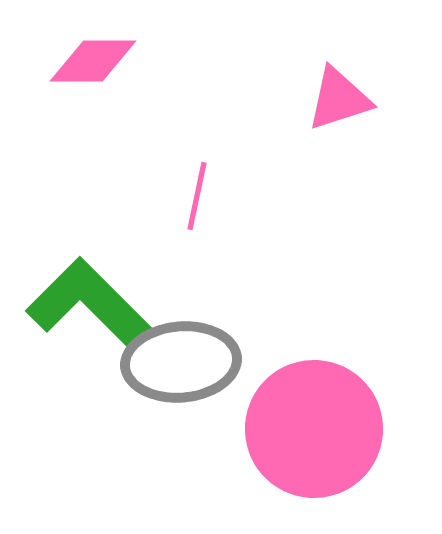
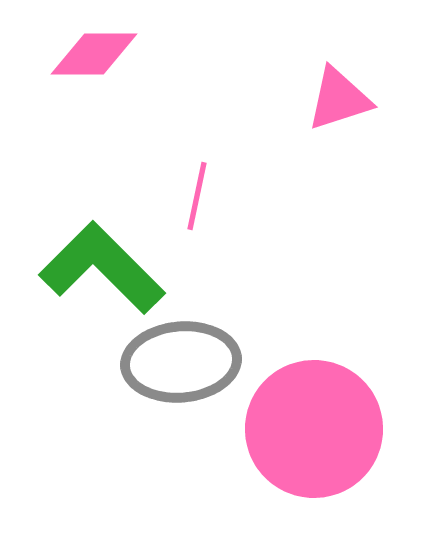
pink diamond: moved 1 px right, 7 px up
green L-shape: moved 13 px right, 36 px up
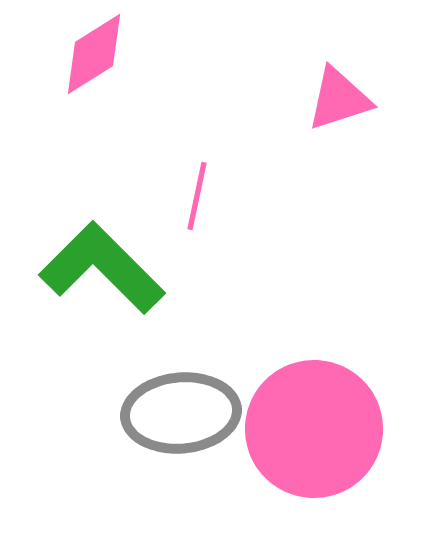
pink diamond: rotated 32 degrees counterclockwise
gray ellipse: moved 51 px down
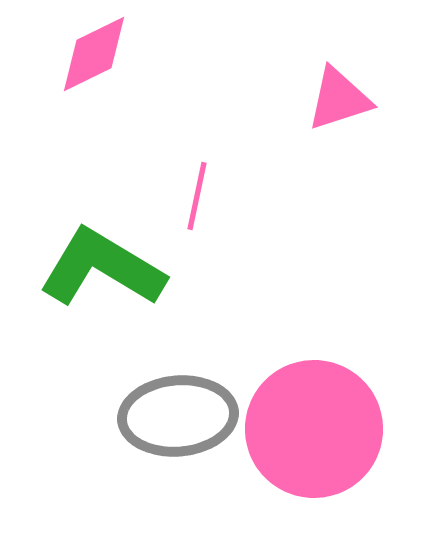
pink diamond: rotated 6 degrees clockwise
green L-shape: rotated 14 degrees counterclockwise
gray ellipse: moved 3 px left, 3 px down
